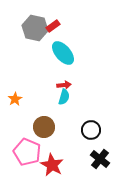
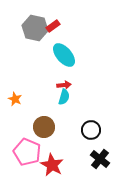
cyan ellipse: moved 1 px right, 2 px down
orange star: rotated 16 degrees counterclockwise
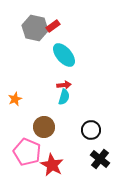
orange star: rotated 24 degrees clockwise
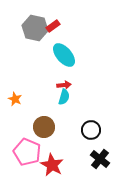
orange star: rotated 24 degrees counterclockwise
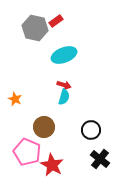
red rectangle: moved 3 px right, 5 px up
cyan ellipse: rotated 70 degrees counterclockwise
red arrow: rotated 24 degrees clockwise
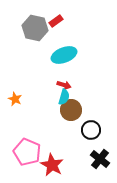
brown circle: moved 27 px right, 17 px up
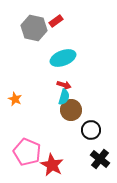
gray hexagon: moved 1 px left
cyan ellipse: moved 1 px left, 3 px down
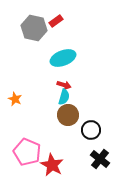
brown circle: moved 3 px left, 5 px down
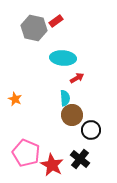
cyan ellipse: rotated 25 degrees clockwise
red arrow: moved 13 px right, 7 px up; rotated 48 degrees counterclockwise
cyan semicircle: moved 1 px right, 1 px down; rotated 21 degrees counterclockwise
brown circle: moved 4 px right
pink pentagon: moved 1 px left, 1 px down
black cross: moved 20 px left
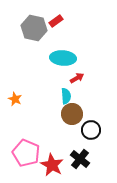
cyan semicircle: moved 1 px right, 2 px up
brown circle: moved 1 px up
